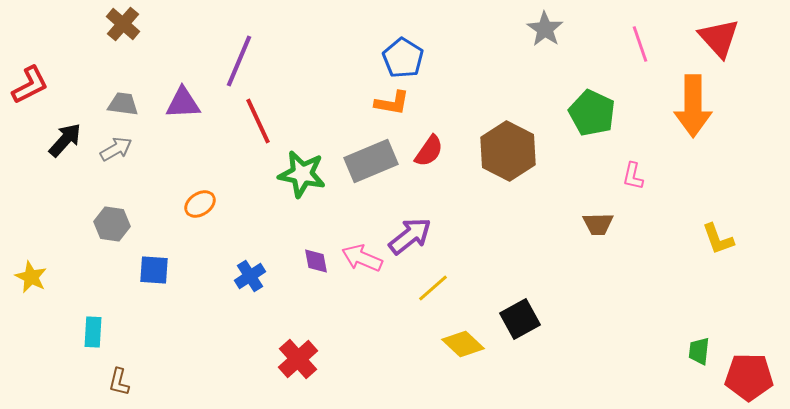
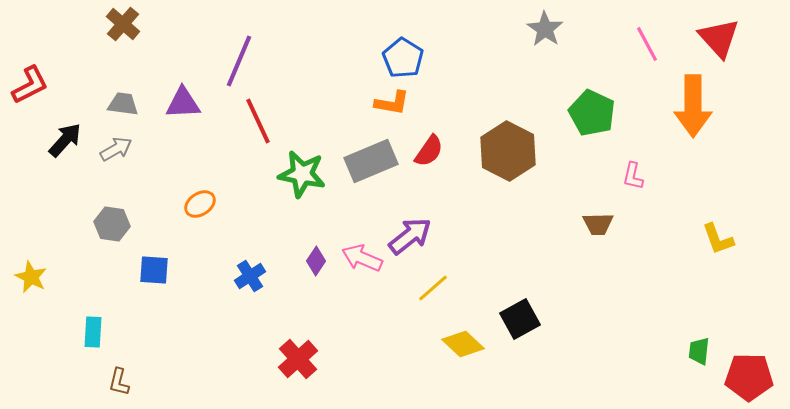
pink line: moved 7 px right; rotated 9 degrees counterclockwise
purple diamond: rotated 44 degrees clockwise
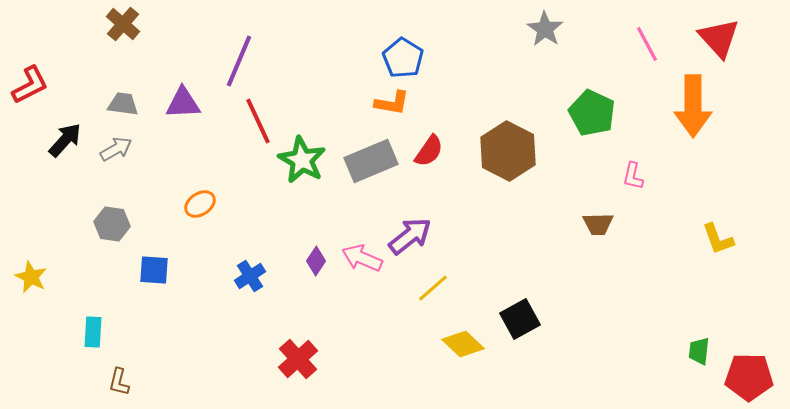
green star: moved 14 px up; rotated 18 degrees clockwise
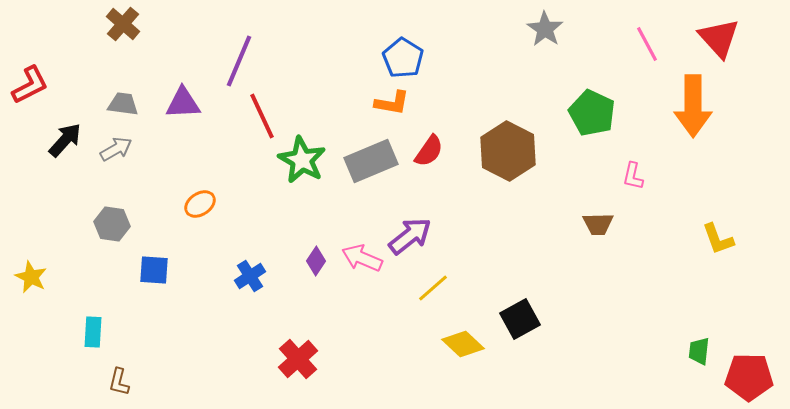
red line: moved 4 px right, 5 px up
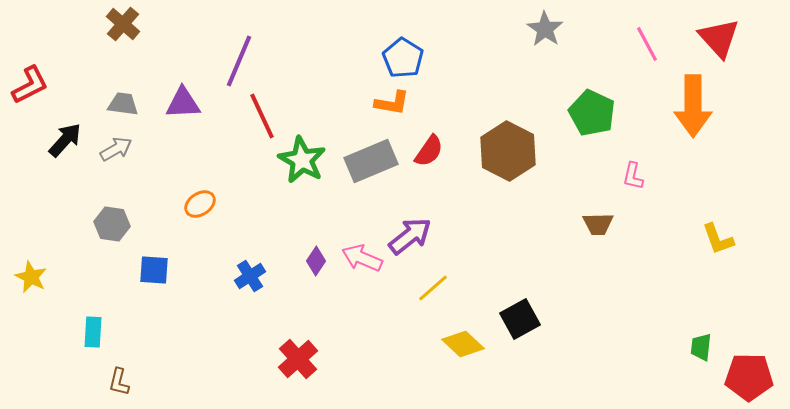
green trapezoid: moved 2 px right, 4 px up
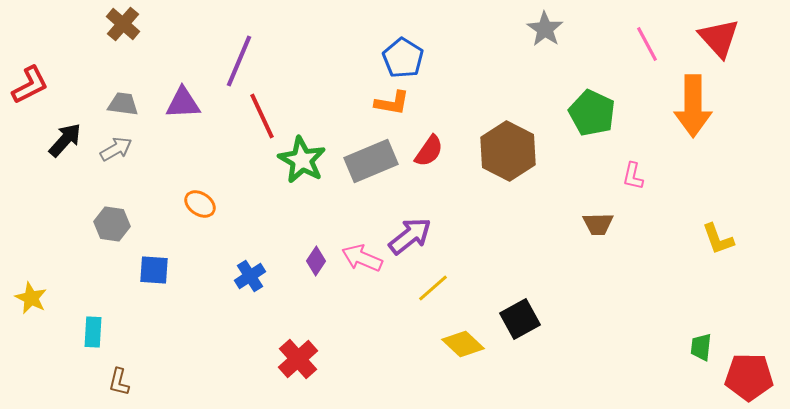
orange ellipse: rotated 68 degrees clockwise
yellow star: moved 21 px down
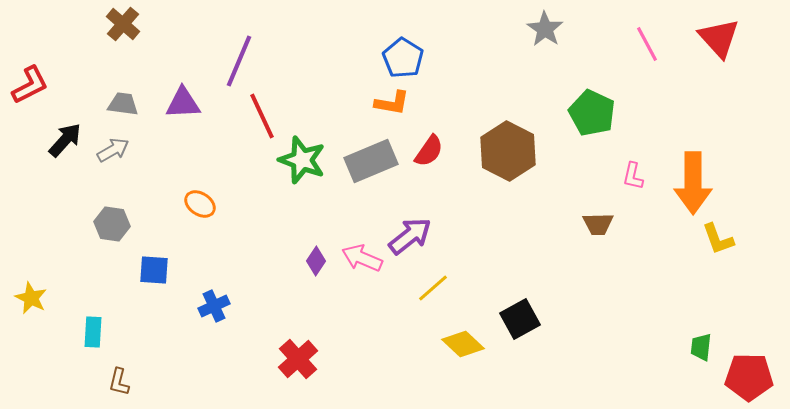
orange arrow: moved 77 px down
gray arrow: moved 3 px left, 1 px down
green star: rotated 9 degrees counterclockwise
blue cross: moved 36 px left, 30 px down; rotated 8 degrees clockwise
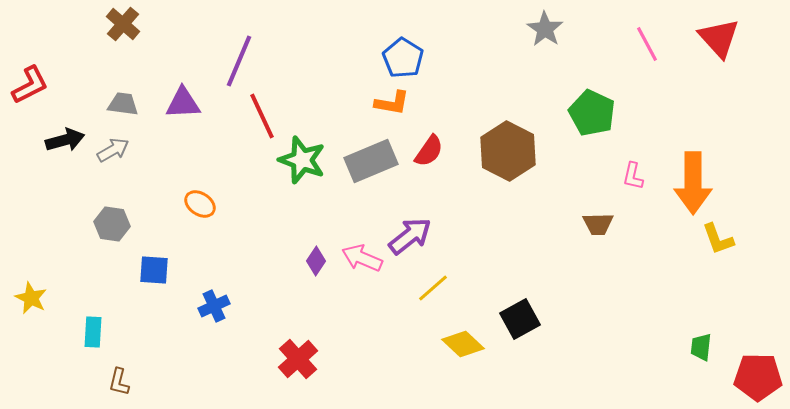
black arrow: rotated 33 degrees clockwise
red pentagon: moved 9 px right
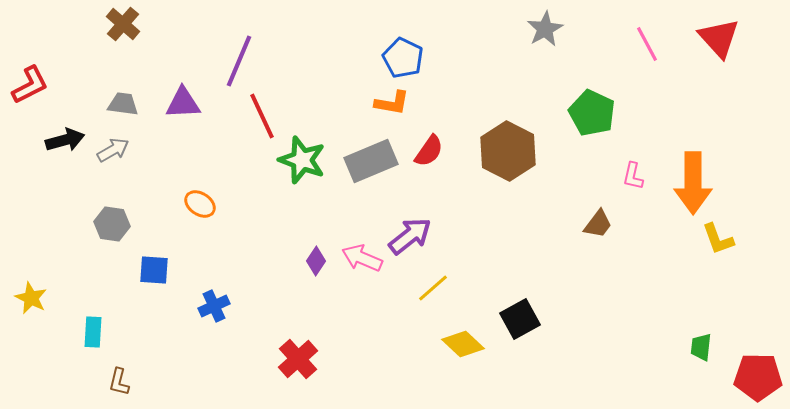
gray star: rotated 9 degrees clockwise
blue pentagon: rotated 6 degrees counterclockwise
brown trapezoid: rotated 52 degrees counterclockwise
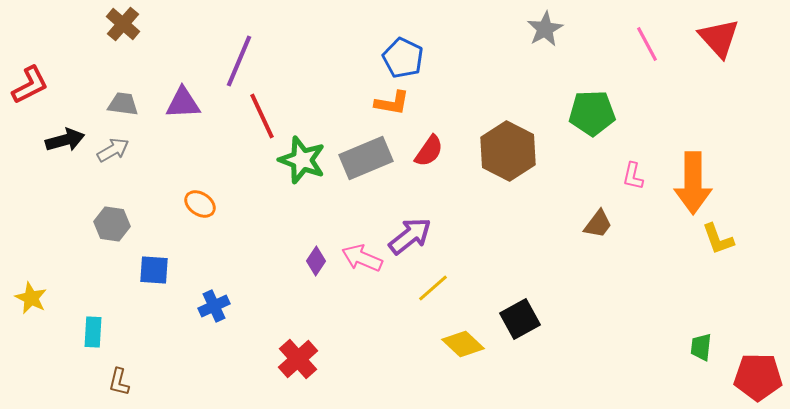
green pentagon: rotated 27 degrees counterclockwise
gray rectangle: moved 5 px left, 3 px up
